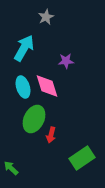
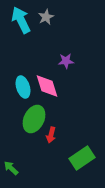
cyan arrow: moved 3 px left, 28 px up; rotated 56 degrees counterclockwise
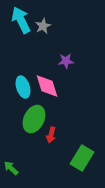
gray star: moved 3 px left, 9 px down
green rectangle: rotated 25 degrees counterclockwise
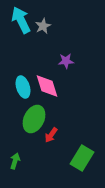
red arrow: rotated 21 degrees clockwise
green arrow: moved 4 px right, 7 px up; rotated 63 degrees clockwise
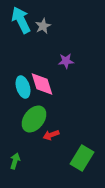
pink diamond: moved 5 px left, 2 px up
green ellipse: rotated 12 degrees clockwise
red arrow: rotated 35 degrees clockwise
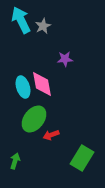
purple star: moved 1 px left, 2 px up
pink diamond: rotated 8 degrees clockwise
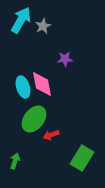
cyan arrow: rotated 56 degrees clockwise
